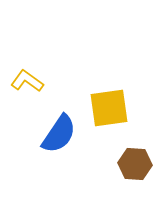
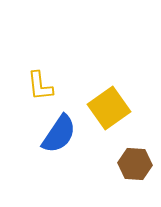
yellow L-shape: moved 13 px right, 5 px down; rotated 132 degrees counterclockwise
yellow square: rotated 27 degrees counterclockwise
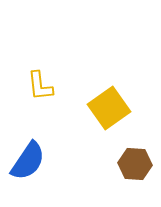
blue semicircle: moved 31 px left, 27 px down
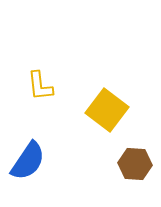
yellow square: moved 2 px left, 2 px down; rotated 18 degrees counterclockwise
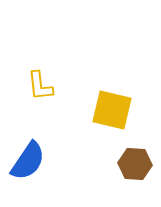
yellow square: moved 5 px right; rotated 24 degrees counterclockwise
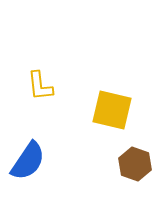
brown hexagon: rotated 16 degrees clockwise
